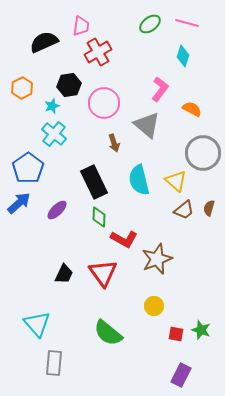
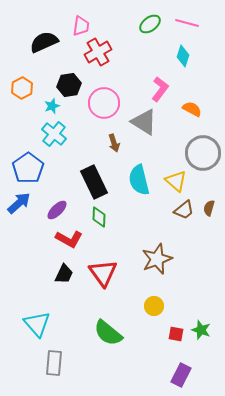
gray triangle: moved 3 px left, 3 px up; rotated 8 degrees counterclockwise
red L-shape: moved 55 px left
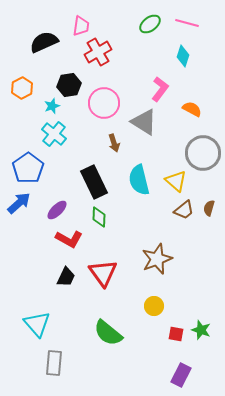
black trapezoid: moved 2 px right, 3 px down
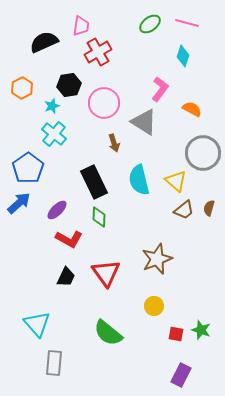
red triangle: moved 3 px right
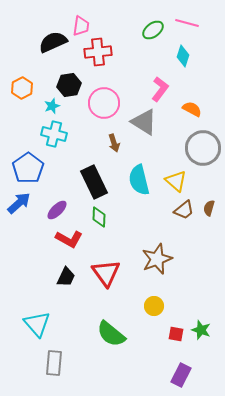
green ellipse: moved 3 px right, 6 px down
black semicircle: moved 9 px right
red cross: rotated 24 degrees clockwise
cyan cross: rotated 25 degrees counterclockwise
gray circle: moved 5 px up
green semicircle: moved 3 px right, 1 px down
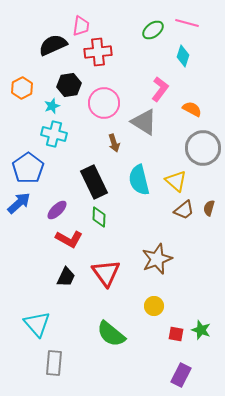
black semicircle: moved 3 px down
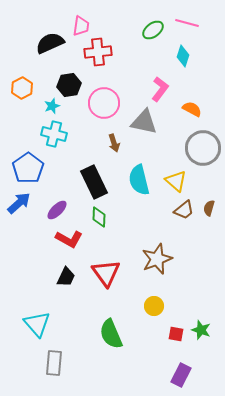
black semicircle: moved 3 px left, 2 px up
gray triangle: rotated 20 degrees counterclockwise
green semicircle: rotated 28 degrees clockwise
